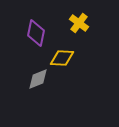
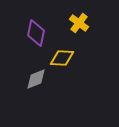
gray diamond: moved 2 px left
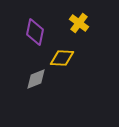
purple diamond: moved 1 px left, 1 px up
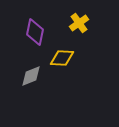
yellow cross: rotated 18 degrees clockwise
gray diamond: moved 5 px left, 3 px up
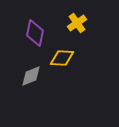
yellow cross: moved 2 px left
purple diamond: moved 1 px down
